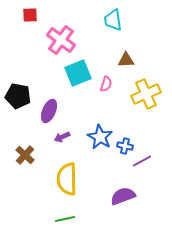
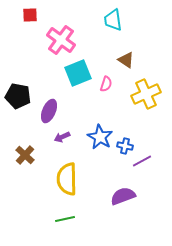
brown triangle: rotated 36 degrees clockwise
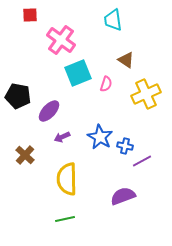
purple ellipse: rotated 20 degrees clockwise
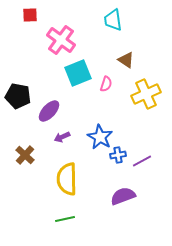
blue cross: moved 7 px left, 9 px down; rotated 21 degrees counterclockwise
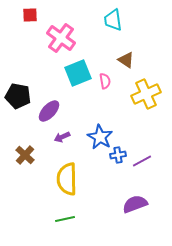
pink cross: moved 2 px up
pink semicircle: moved 1 px left, 3 px up; rotated 28 degrees counterclockwise
purple semicircle: moved 12 px right, 8 px down
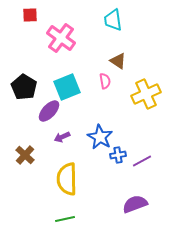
brown triangle: moved 8 px left, 1 px down
cyan square: moved 11 px left, 14 px down
black pentagon: moved 6 px right, 9 px up; rotated 20 degrees clockwise
